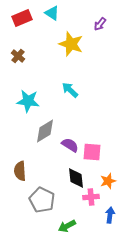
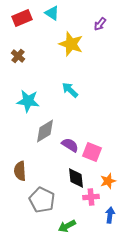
pink square: rotated 18 degrees clockwise
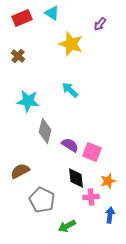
gray diamond: rotated 45 degrees counterclockwise
brown semicircle: rotated 66 degrees clockwise
